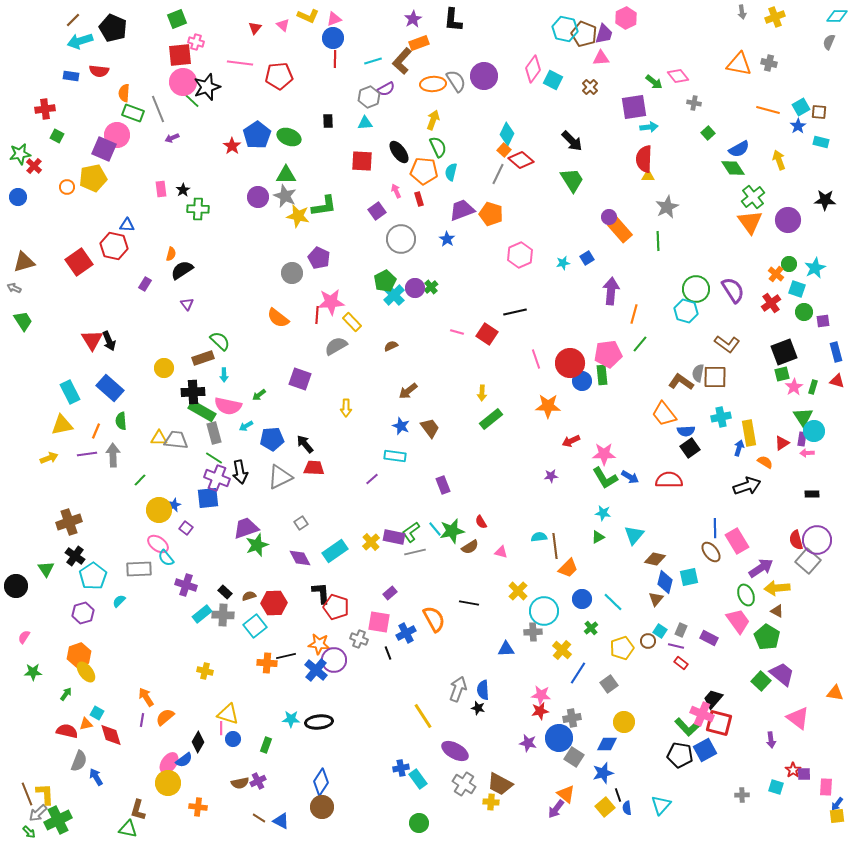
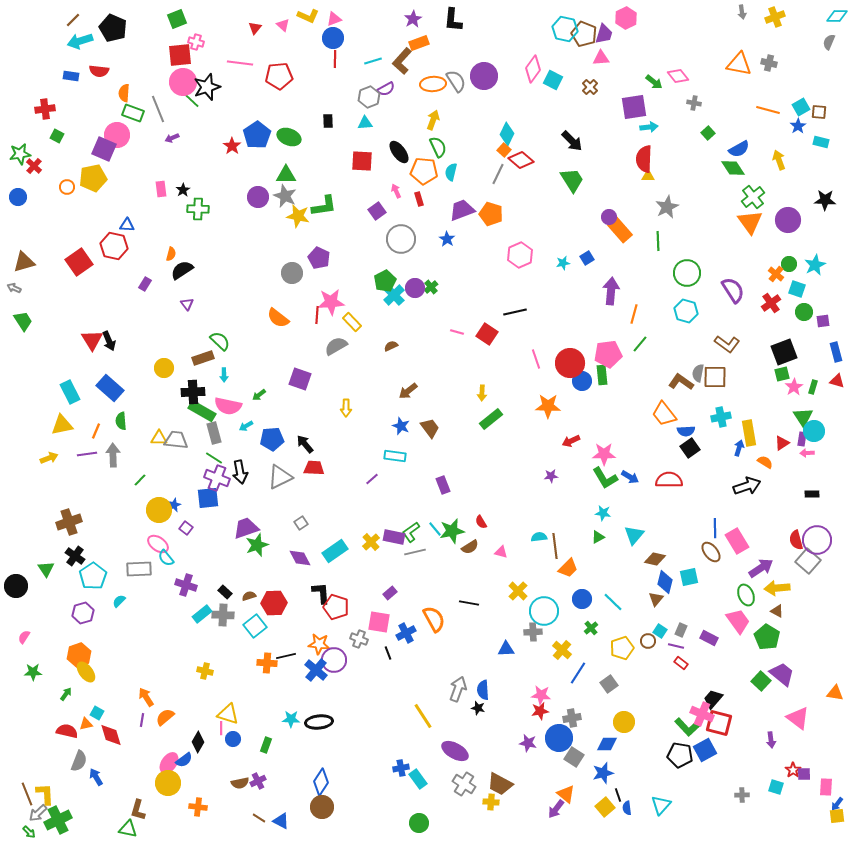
cyan star at (815, 268): moved 3 px up
green circle at (696, 289): moved 9 px left, 16 px up
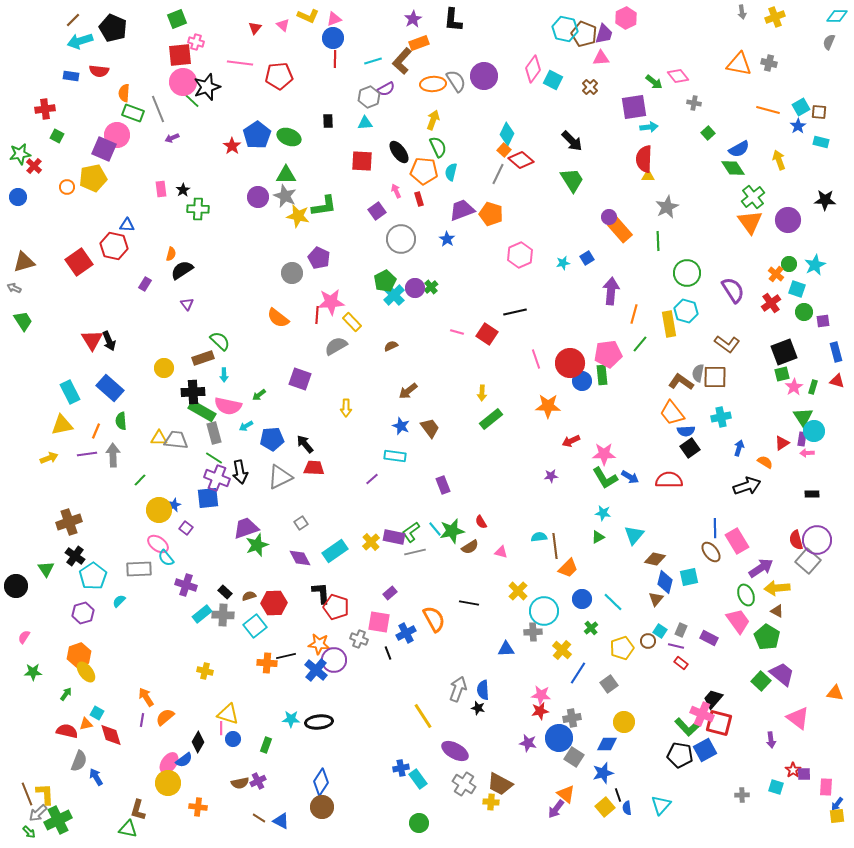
orange trapezoid at (664, 414): moved 8 px right, 1 px up
yellow rectangle at (749, 433): moved 80 px left, 109 px up
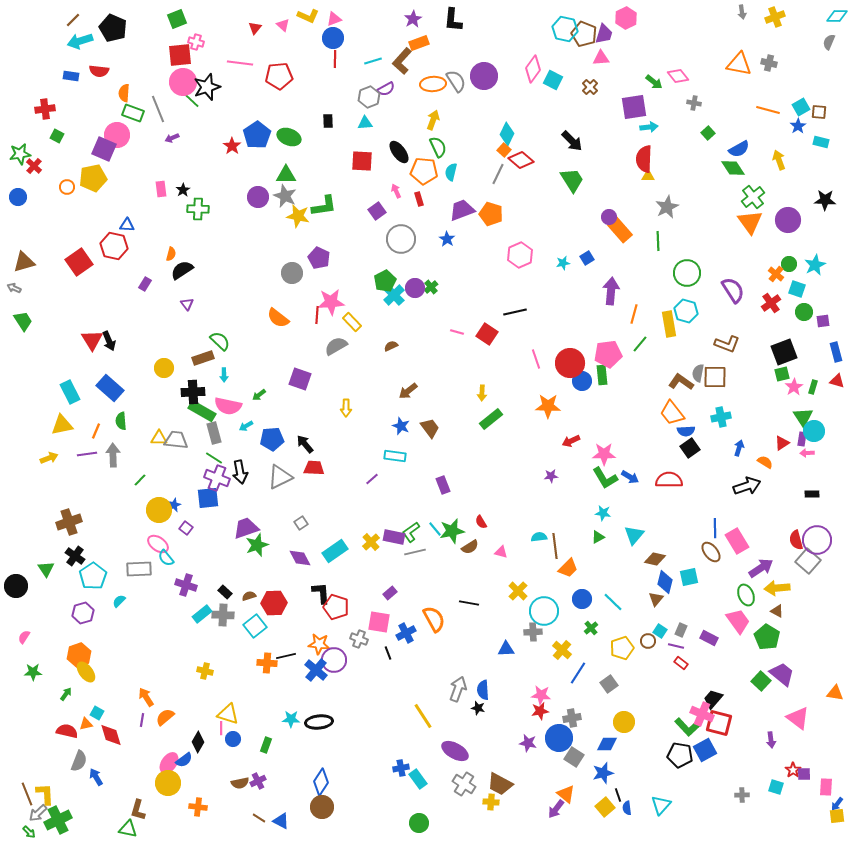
brown L-shape at (727, 344): rotated 15 degrees counterclockwise
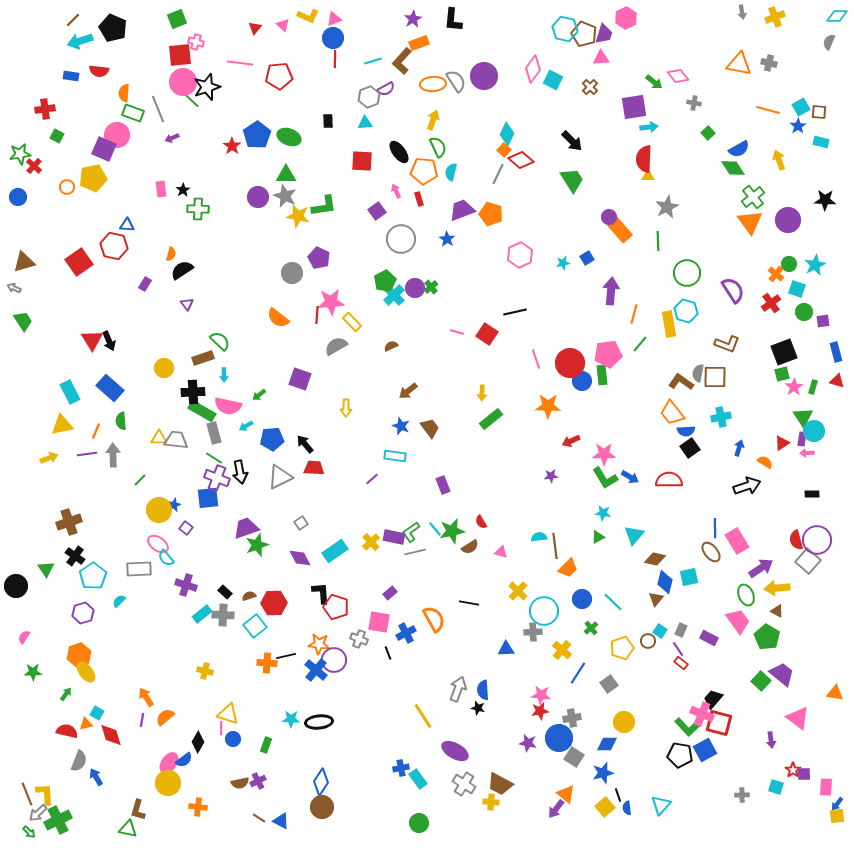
purple line at (676, 646): moved 2 px right, 3 px down; rotated 42 degrees clockwise
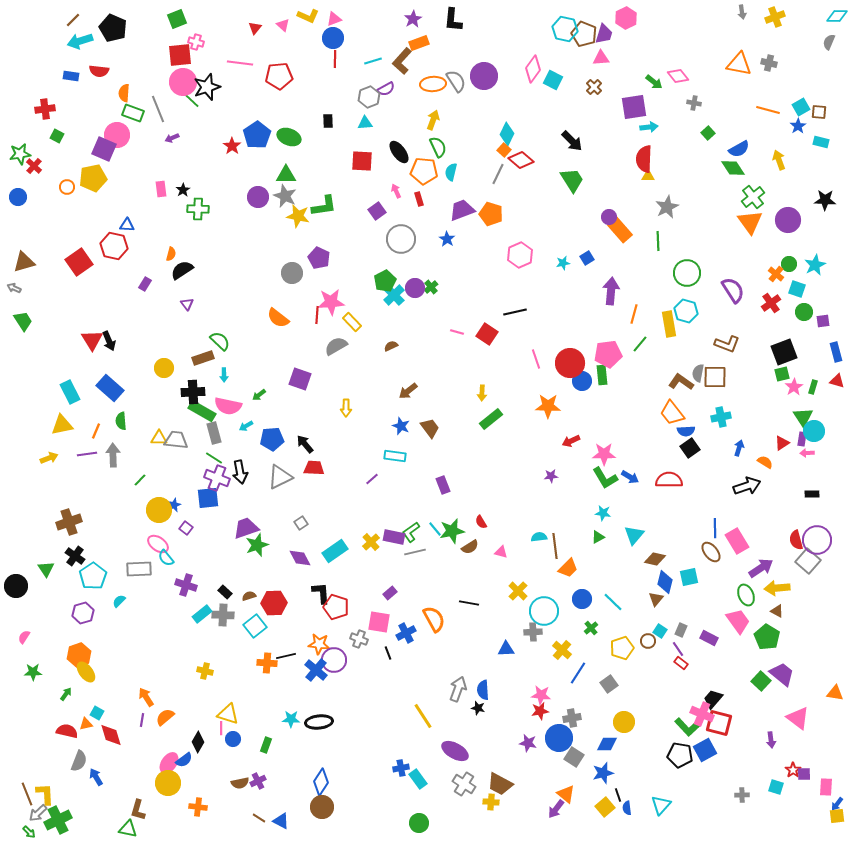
brown cross at (590, 87): moved 4 px right
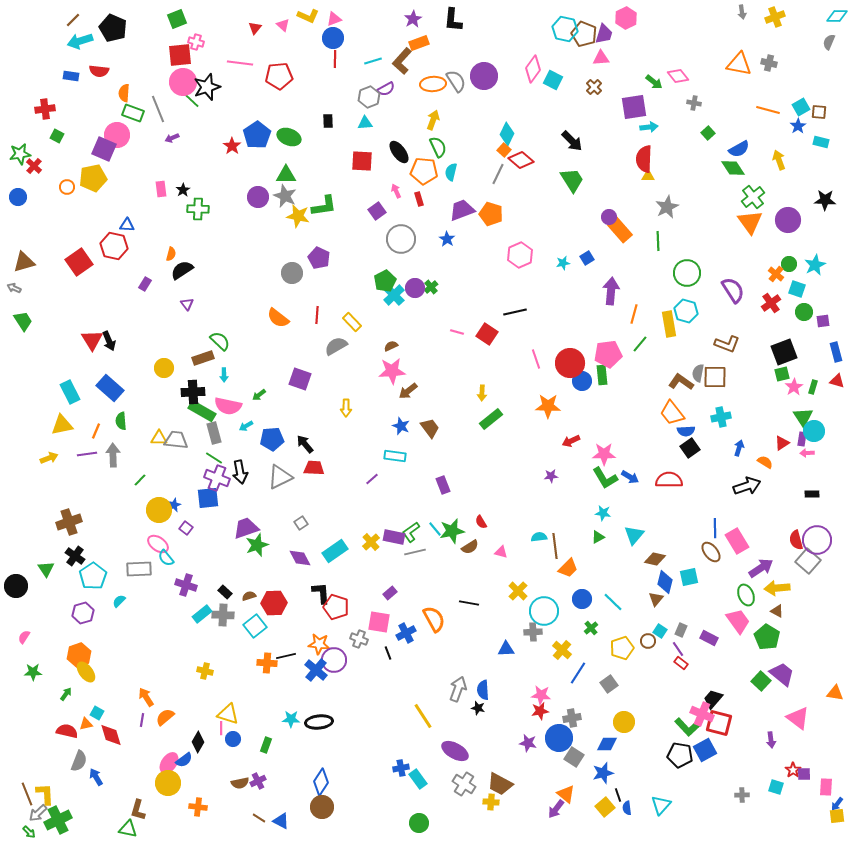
pink star at (331, 302): moved 61 px right, 69 px down
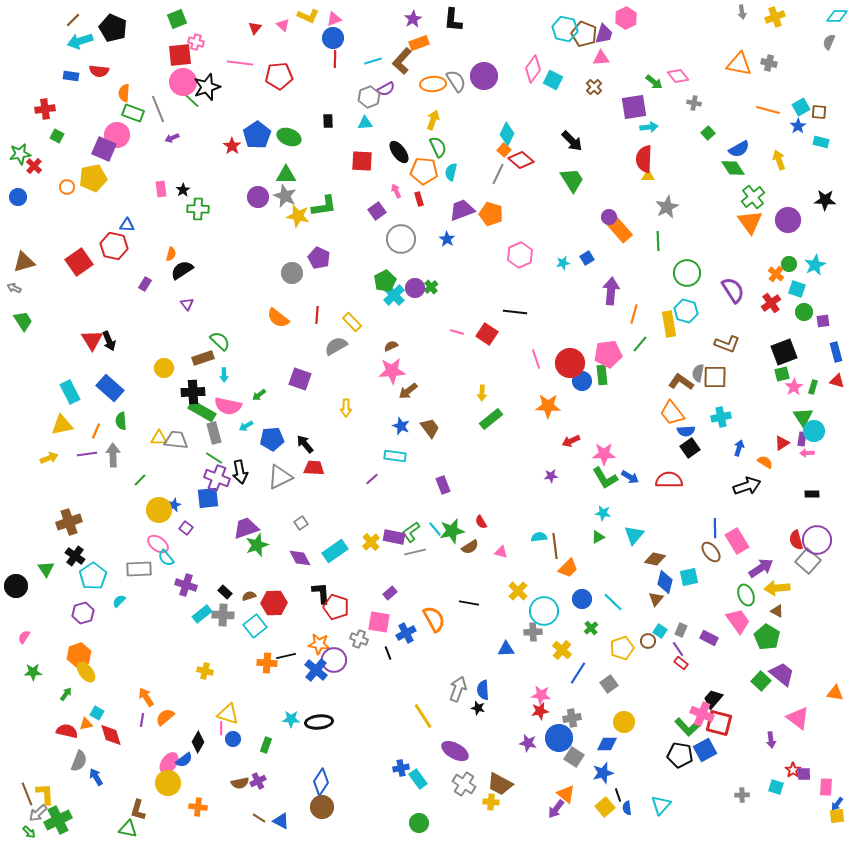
black line at (515, 312): rotated 20 degrees clockwise
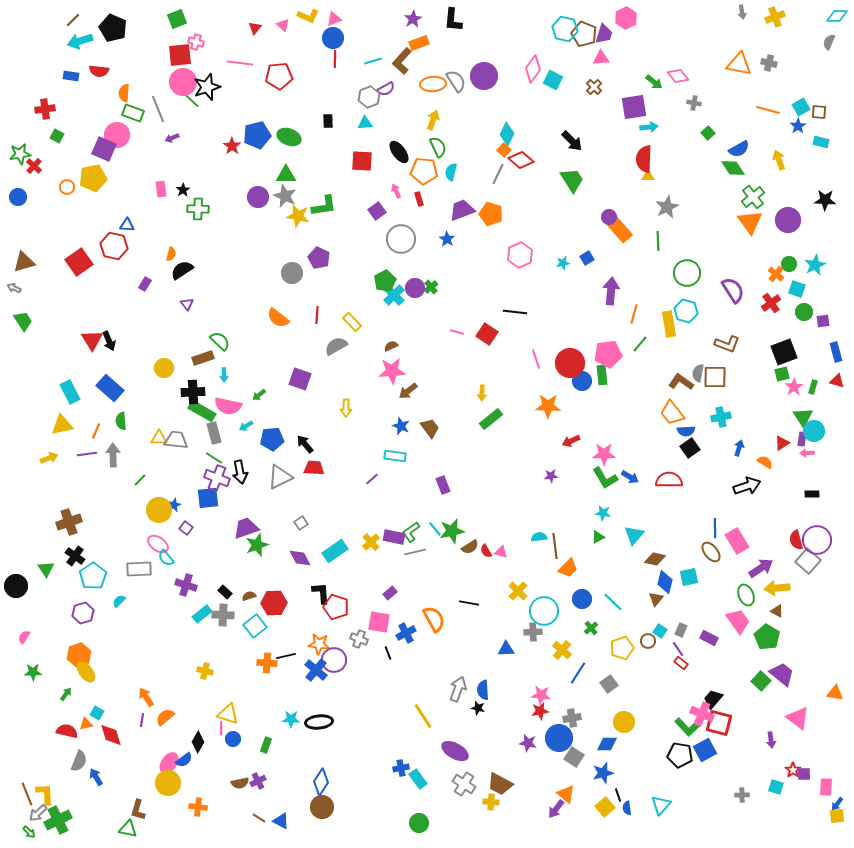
blue pentagon at (257, 135): rotated 20 degrees clockwise
red semicircle at (481, 522): moved 5 px right, 29 px down
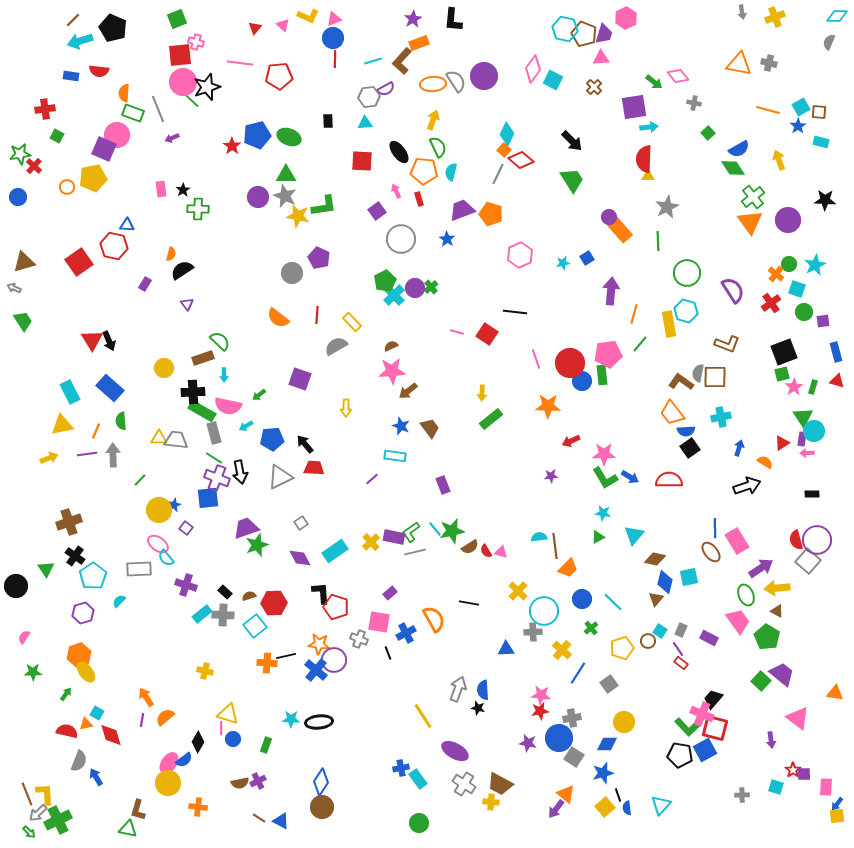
gray hexagon at (369, 97): rotated 15 degrees clockwise
red square at (719, 723): moved 4 px left, 5 px down
